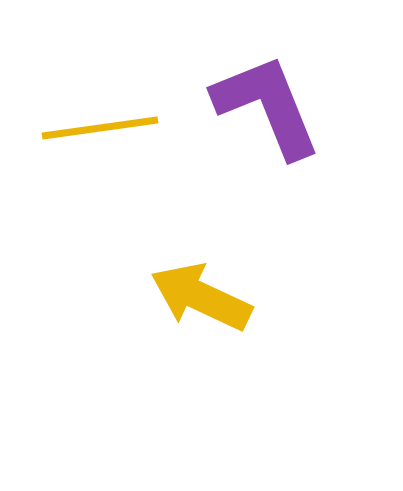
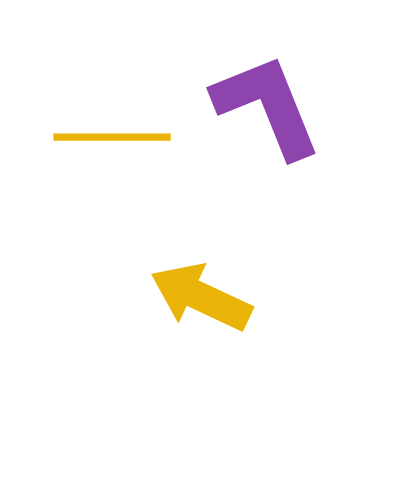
yellow line: moved 12 px right, 9 px down; rotated 8 degrees clockwise
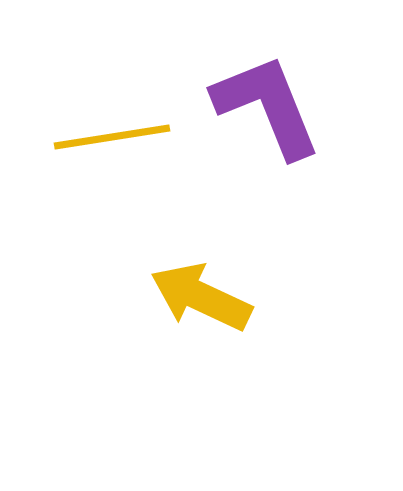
yellow line: rotated 9 degrees counterclockwise
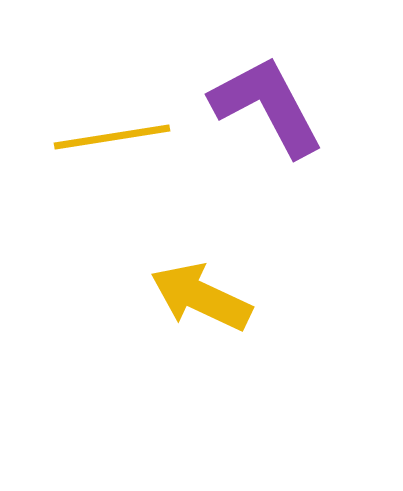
purple L-shape: rotated 6 degrees counterclockwise
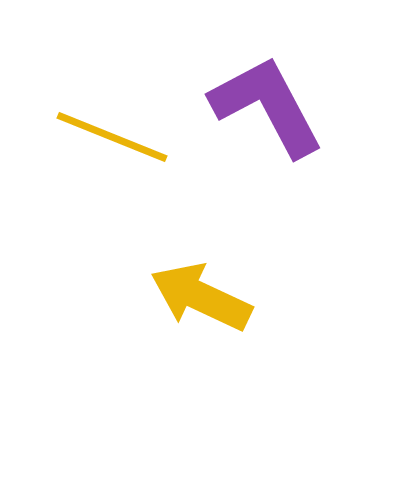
yellow line: rotated 31 degrees clockwise
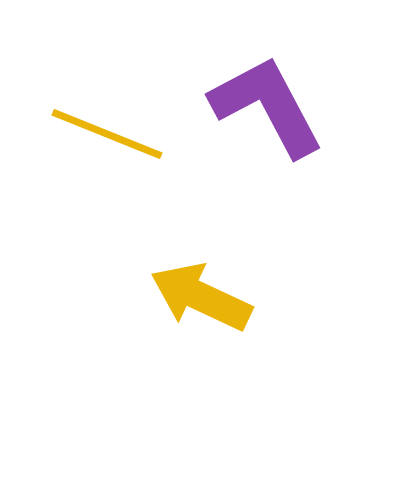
yellow line: moved 5 px left, 3 px up
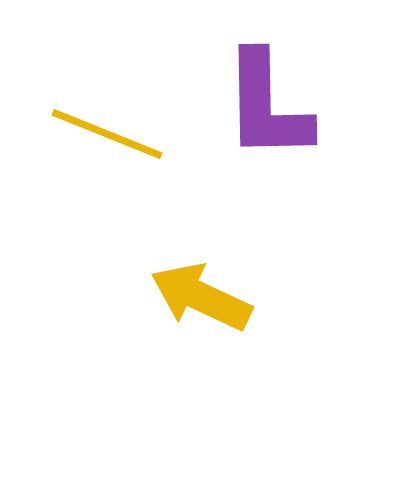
purple L-shape: rotated 153 degrees counterclockwise
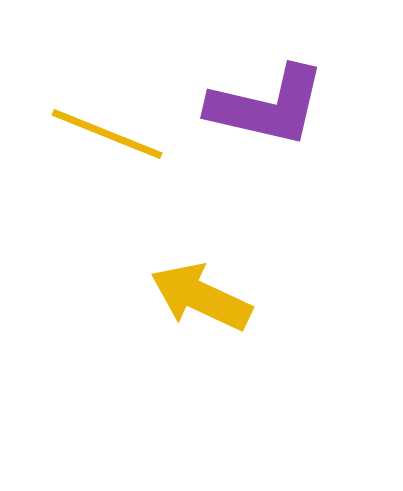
purple L-shape: rotated 76 degrees counterclockwise
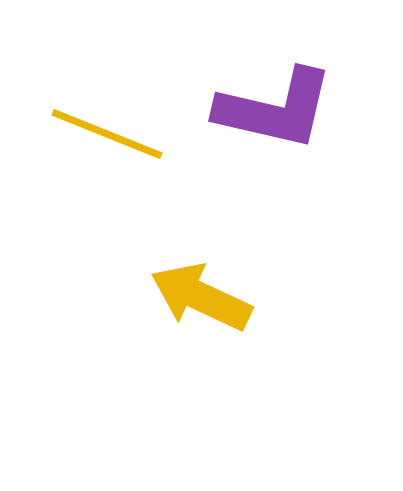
purple L-shape: moved 8 px right, 3 px down
